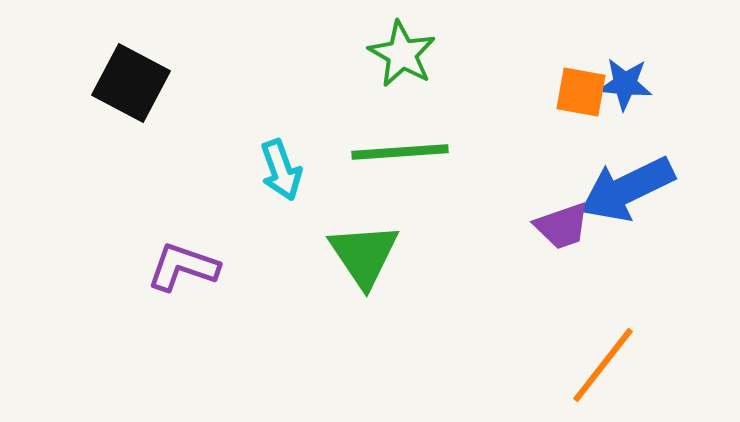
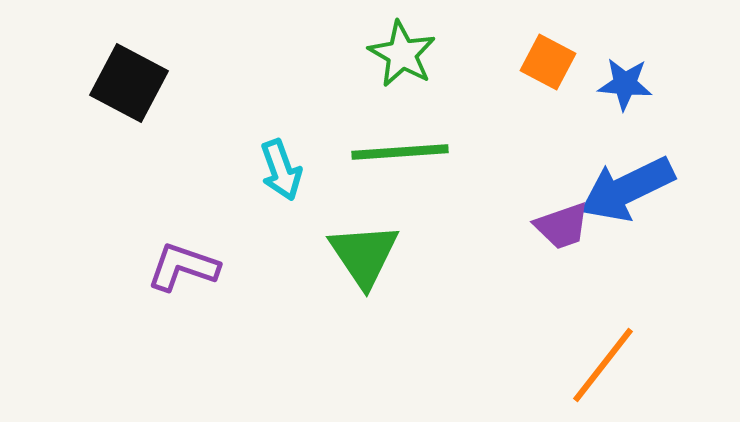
black square: moved 2 px left
orange square: moved 33 px left, 30 px up; rotated 18 degrees clockwise
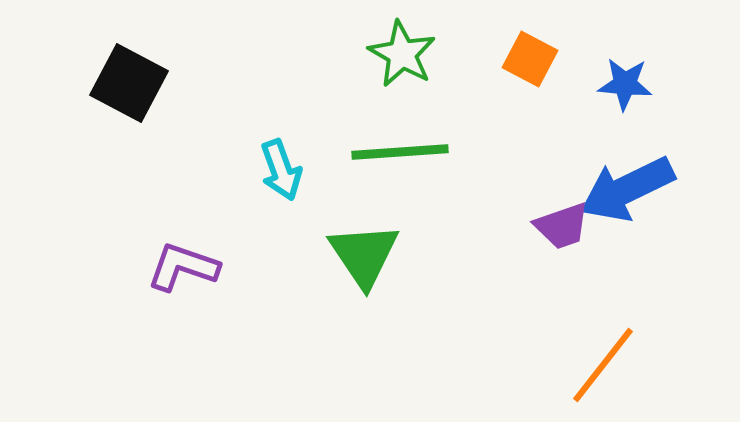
orange square: moved 18 px left, 3 px up
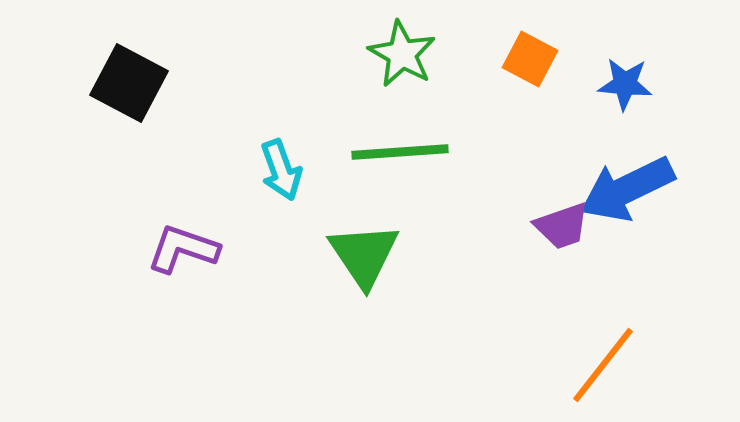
purple L-shape: moved 18 px up
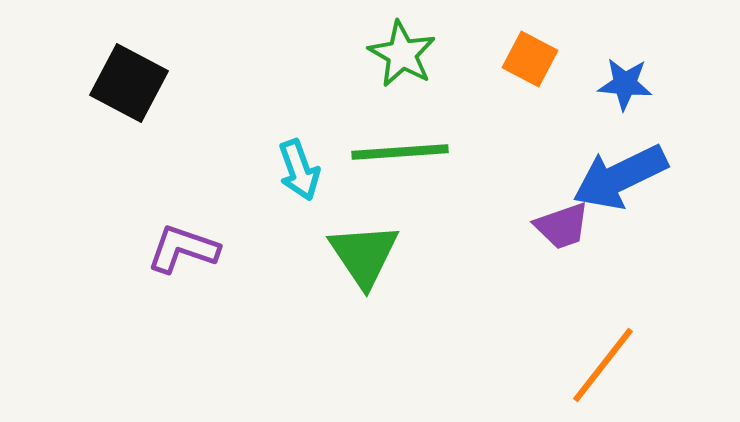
cyan arrow: moved 18 px right
blue arrow: moved 7 px left, 12 px up
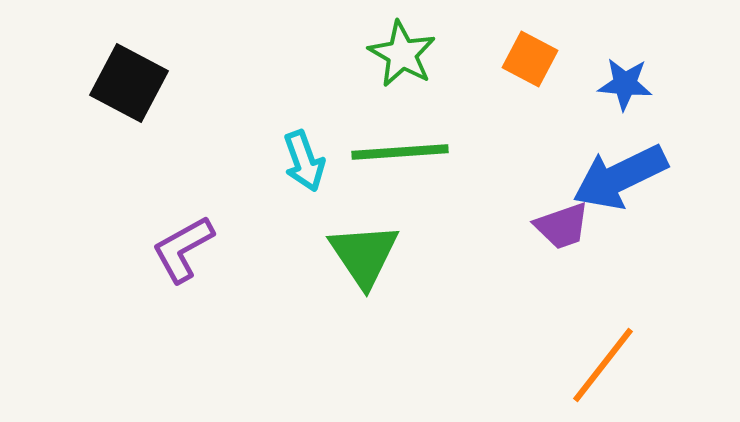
cyan arrow: moved 5 px right, 9 px up
purple L-shape: rotated 48 degrees counterclockwise
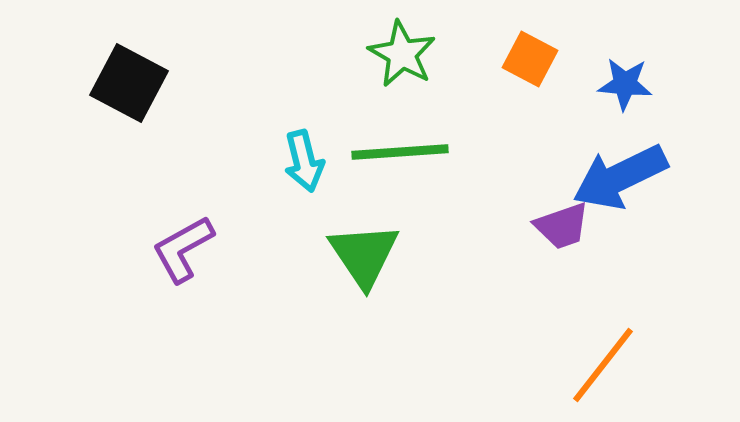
cyan arrow: rotated 6 degrees clockwise
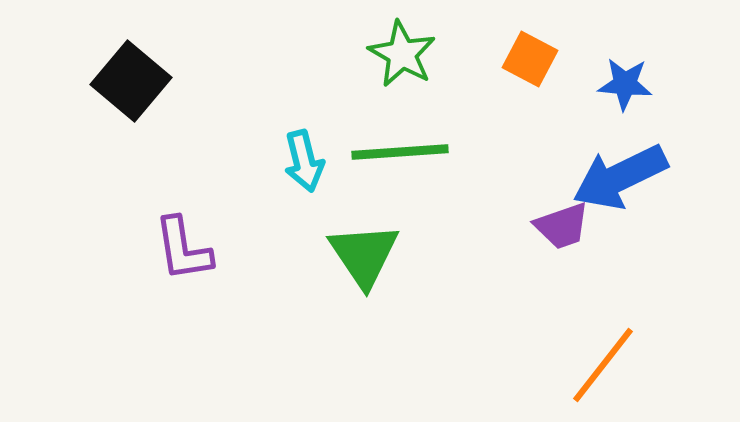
black square: moved 2 px right, 2 px up; rotated 12 degrees clockwise
purple L-shape: rotated 70 degrees counterclockwise
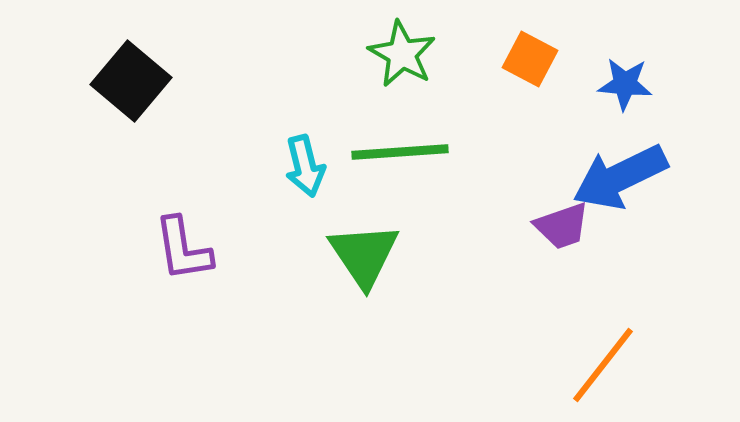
cyan arrow: moved 1 px right, 5 px down
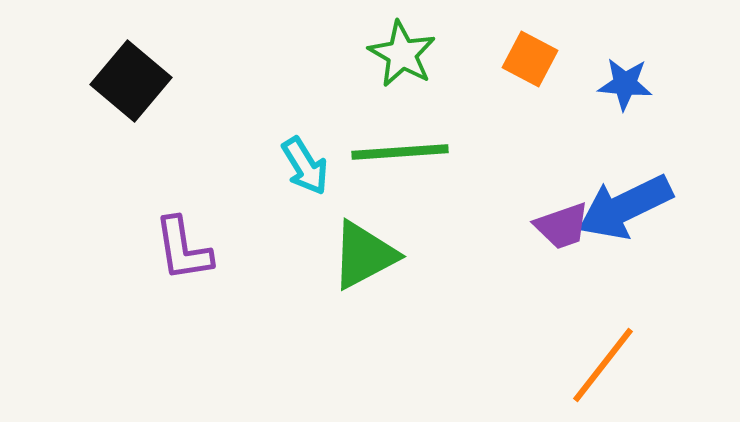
cyan arrow: rotated 18 degrees counterclockwise
blue arrow: moved 5 px right, 30 px down
green triangle: rotated 36 degrees clockwise
